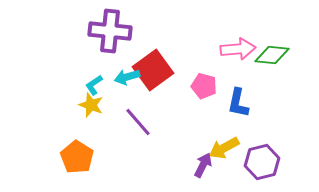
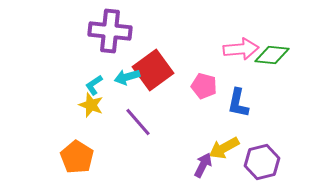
pink arrow: moved 3 px right
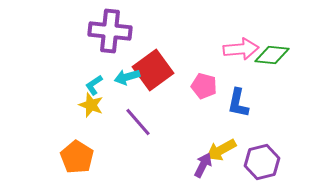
yellow arrow: moved 3 px left, 2 px down
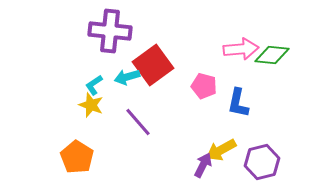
red square: moved 5 px up
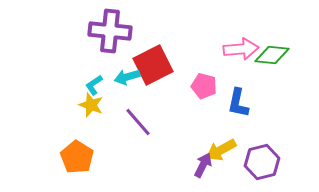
red square: rotated 9 degrees clockwise
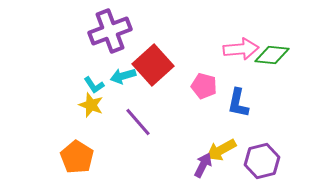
purple cross: rotated 27 degrees counterclockwise
red square: rotated 15 degrees counterclockwise
cyan arrow: moved 4 px left, 1 px up
cyan L-shape: rotated 90 degrees counterclockwise
purple hexagon: moved 1 px up
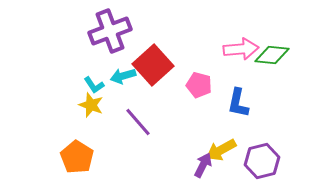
pink pentagon: moved 5 px left, 1 px up
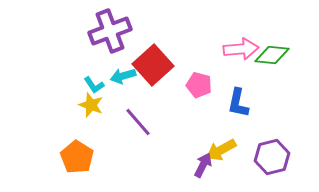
purple hexagon: moved 10 px right, 4 px up
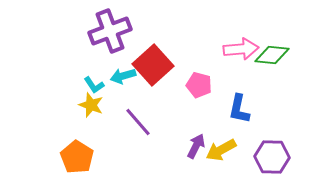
blue L-shape: moved 1 px right, 6 px down
purple hexagon: rotated 16 degrees clockwise
purple arrow: moved 7 px left, 19 px up
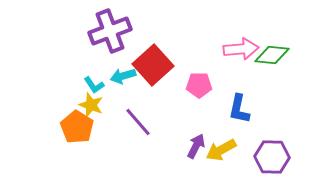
pink pentagon: rotated 15 degrees counterclockwise
orange pentagon: moved 30 px up
